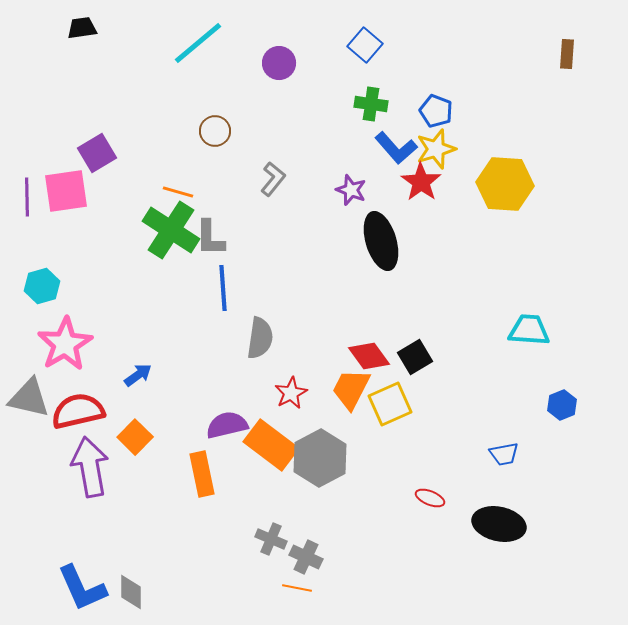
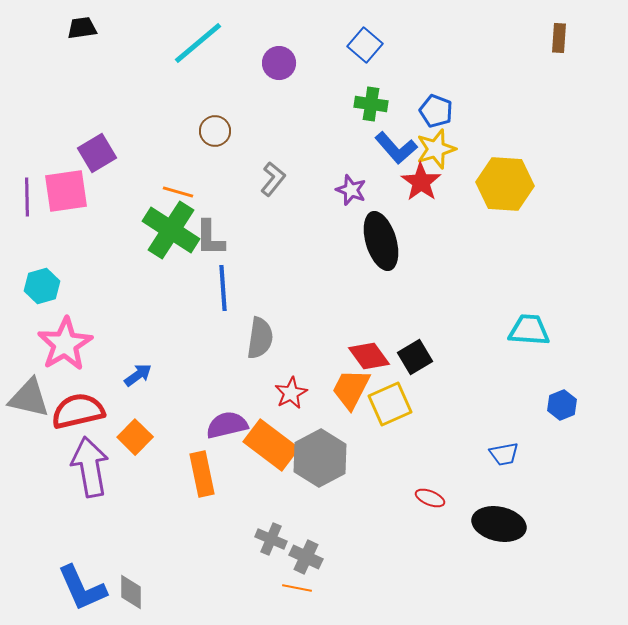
brown rectangle at (567, 54): moved 8 px left, 16 px up
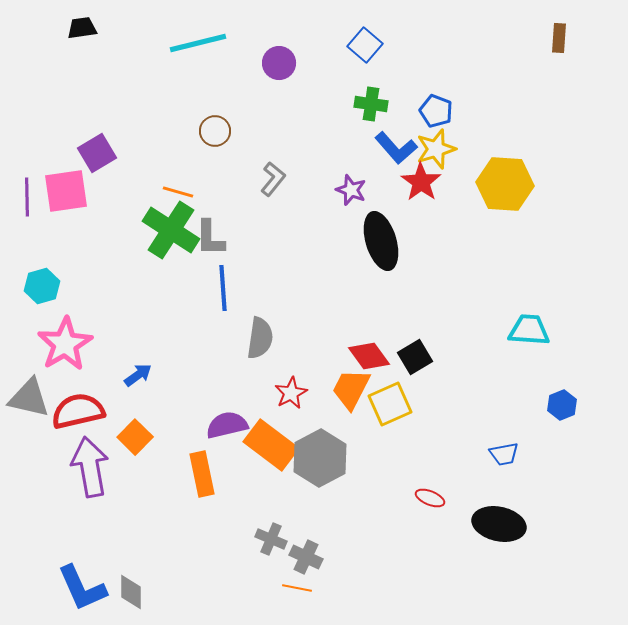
cyan line at (198, 43): rotated 26 degrees clockwise
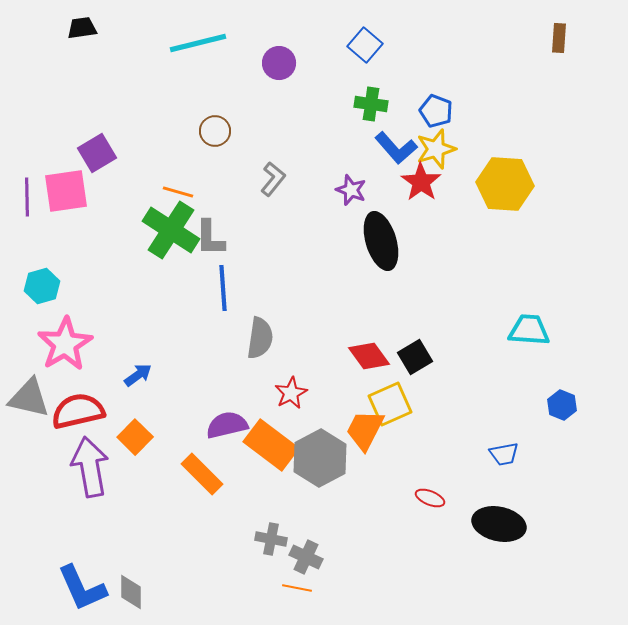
orange trapezoid at (351, 389): moved 14 px right, 41 px down
blue hexagon at (562, 405): rotated 16 degrees counterclockwise
orange rectangle at (202, 474): rotated 33 degrees counterclockwise
gray cross at (271, 539): rotated 12 degrees counterclockwise
